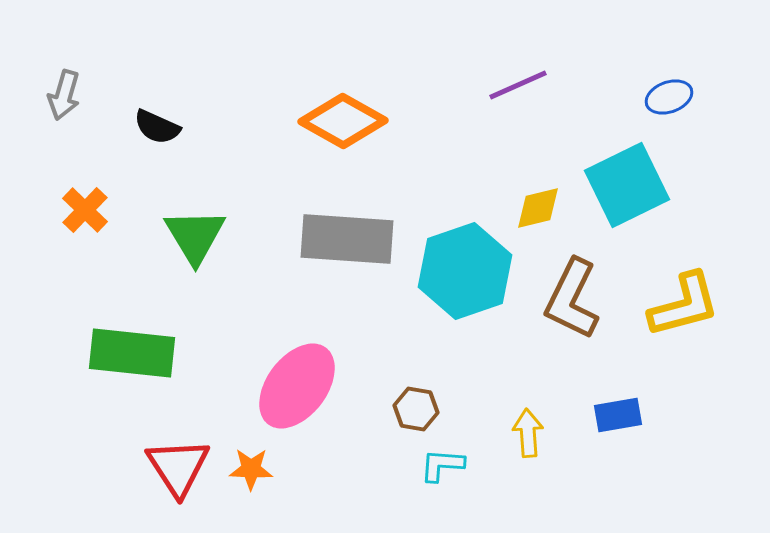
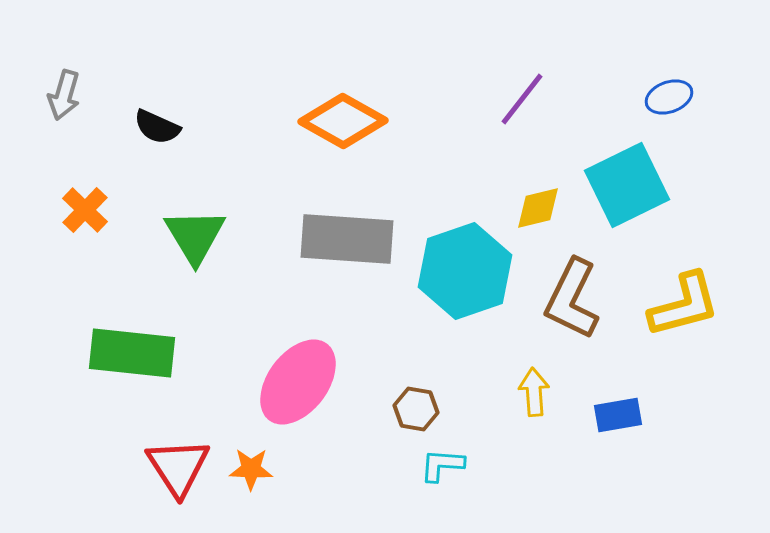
purple line: moved 4 px right, 14 px down; rotated 28 degrees counterclockwise
pink ellipse: moved 1 px right, 4 px up
yellow arrow: moved 6 px right, 41 px up
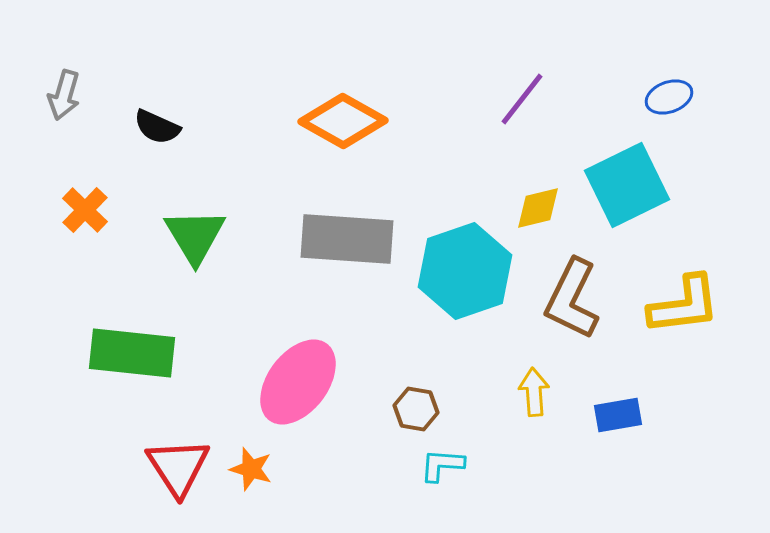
yellow L-shape: rotated 8 degrees clockwise
orange star: rotated 15 degrees clockwise
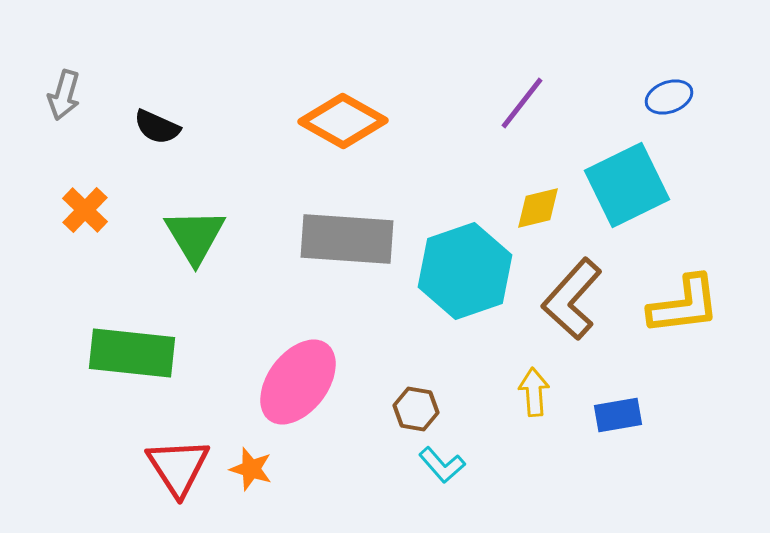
purple line: moved 4 px down
brown L-shape: rotated 16 degrees clockwise
cyan L-shape: rotated 135 degrees counterclockwise
